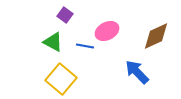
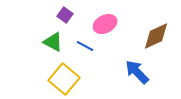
pink ellipse: moved 2 px left, 7 px up
blue line: rotated 18 degrees clockwise
yellow square: moved 3 px right
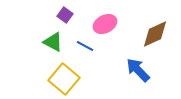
brown diamond: moved 1 px left, 2 px up
blue arrow: moved 1 px right, 2 px up
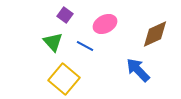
green triangle: rotated 20 degrees clockwise
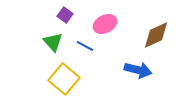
brown diamond: moved 1 px right, 1 px down
blue arrow: rotated 148 degrees clockwise
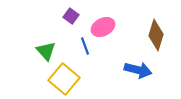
purple square: moved 6 px right, 1 px down
pink ellipse: moved 2 px left, 3 px down
brown diamond: rotated 48 degrees counterclockwise
green triangle: moved 7 px left, 9 px down
blue line: rotated 42 degrees clockwise
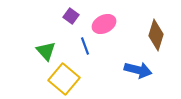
pink ellipse: moved 1 px right, 3 px up
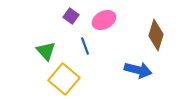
pink ellipse: moved 4 px up
